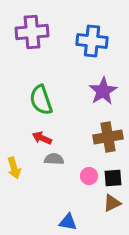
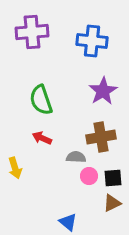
brown cross: moved 7 px left
gray semicircle: moved 22 px right, 2 px up
yellow arrow: moved 1 px right
blue triangle: rotated 30 degrees clockwise
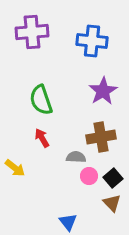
red arrow: rotated 36 degrees clockwise
yellow arrow: rotated 35 degrees counterclockwise
black square: rotated 36 degrees counterclockwise
brown triangle: rotated 48 degrees counterclockwise
blue triangle: rotated 12 degrees clockwise
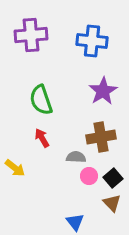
purple cross: moved 1 px left, 3 px down
blue triangle: moved 7 px right
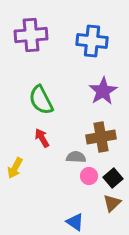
green semicircle: rotated 8 degrees counterclockwise
yellow arrow: rotated 80 degrees clockwise
brown triangle: rotated 30 degrees clockwise
blue triangle: rotated 18 degrees counterclockwise
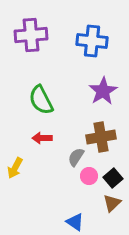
red arrow: rotated 60 degrees counterclockwise
gray semicircle: rotated 60 degrees counterclockwise
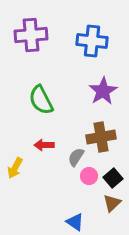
red arrow: moved 2 px right, 7 px down
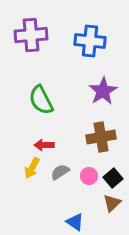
blue cross: moved 2 px left
gray semicircle: moved 16 px left, 15 px down; rotated 24 degrees clockwise
yellow arrow: moved 17 px right
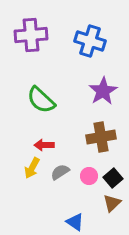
blue cross: rotated 12 degrees clockwise
green semicircle: rotated 20 degrees counterclockwise
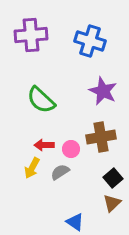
purple star: rotated 16 degrees counterclockwise
pink circle: moved 18 px left, 27 px up
